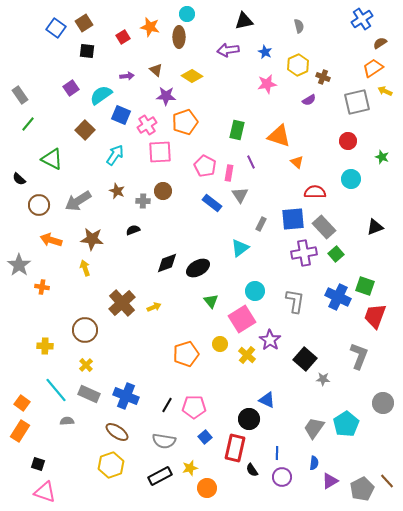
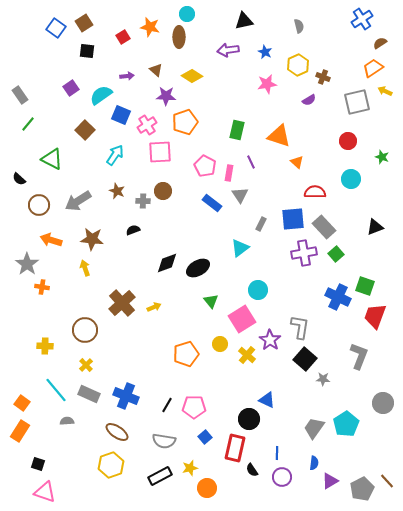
gray star at (19, 265): moved 8 px right, 1 px up
cyan circle at (255, 291): moved 3 px right, 1 px up
gray L-shape at (295, 301): moved 5 px right, 26 px down
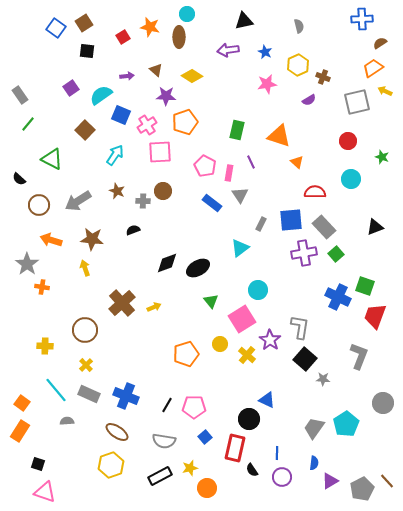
blue cross at (362, 19): rotated 30 degrees clockwise
blue square at (293, 219): moved 2 px left, 1 px down
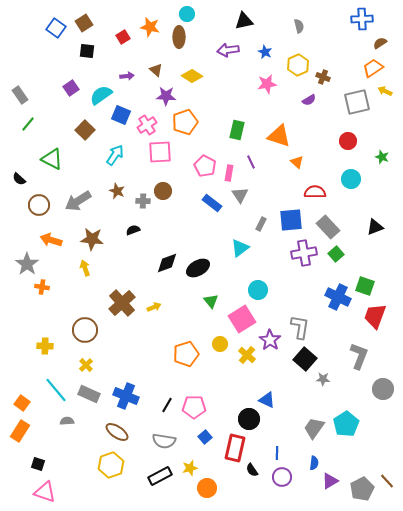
gray rectangle at (324, 227): moved 4 px right
gray circle at (383, 403): moved 14 px up
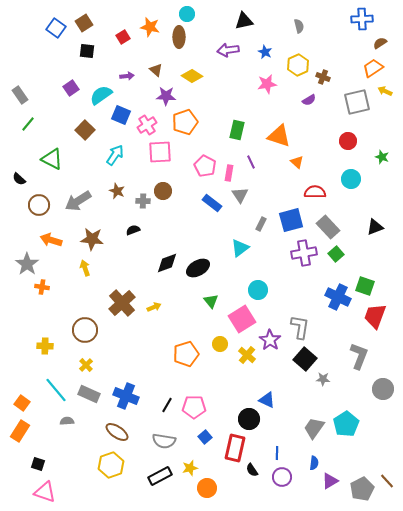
blue square at (291, 220): rotated 10 degrees counterclockwise
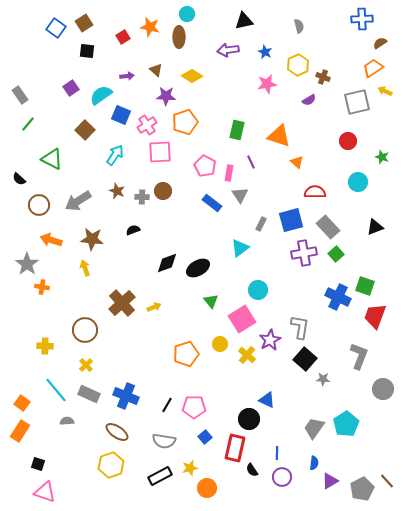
cyan circle at (351, 179): moved 7 px right, 3 px down
gray cross at (143, 201): moved 1 px left, 4 px up
purple star at (270, 340): rotated 10 degrees clockwise
